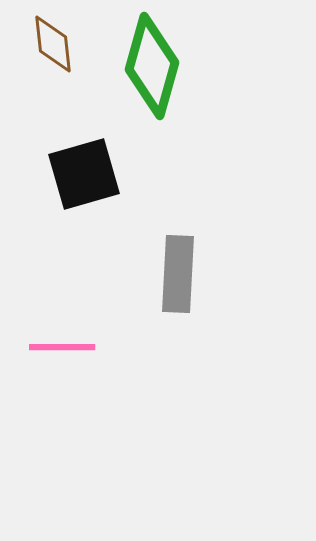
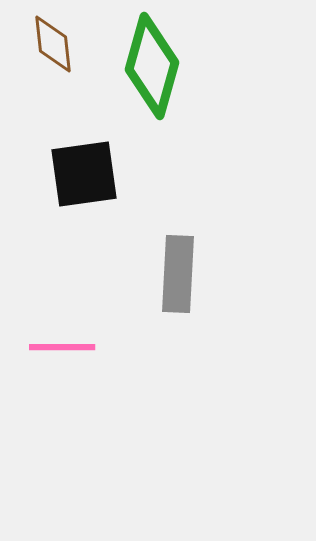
black square: rotated 8 degrees clockwise
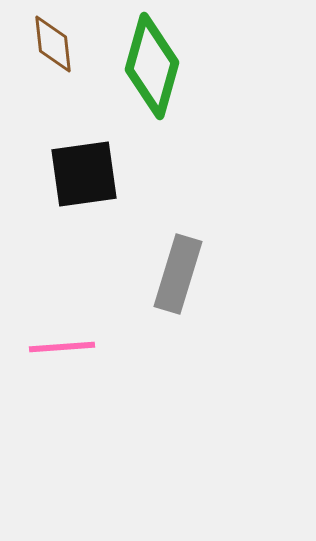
gray rectangle: rotated 14 degrees clockwise
pink line: rotated 4 degrees counterclockwise
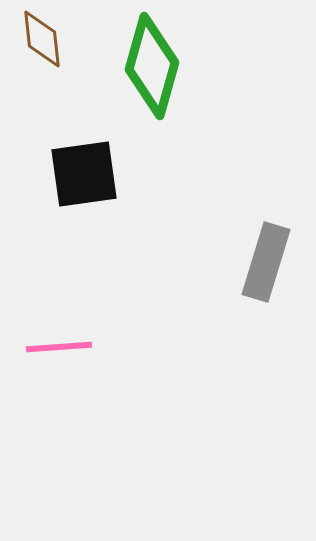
brown diamond: moved 11 px left, 5 px up
gray rectangle: moved 88 px right, 12 px up
pink line: moved 3 px left
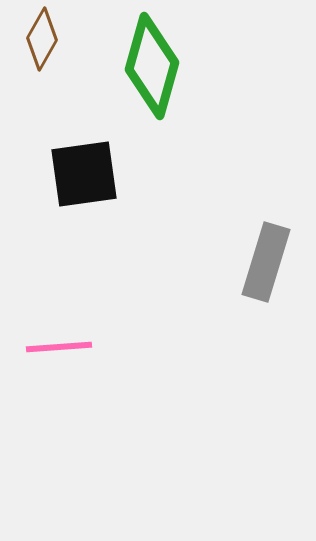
brown diamond: rotated 36 degrees clockwise
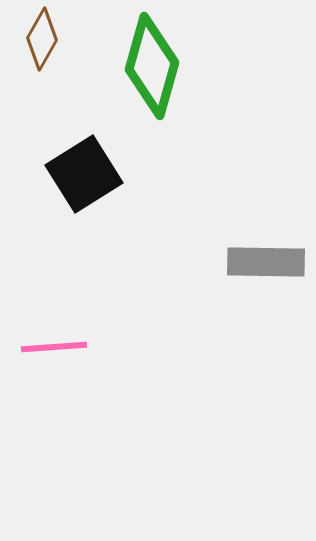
black square: rotated 24 degrees counterclockwise
gray rectangle: rotated 74 degrees clockwise
pink line: moved 5 px left
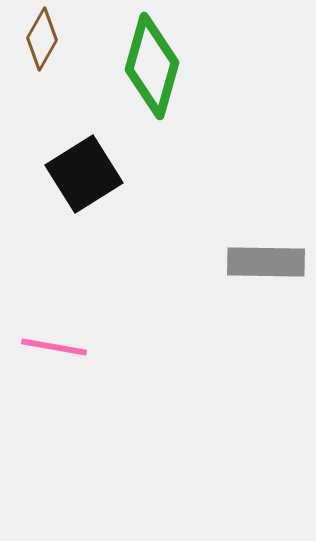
pink line: rotated 14 degrees clockwise
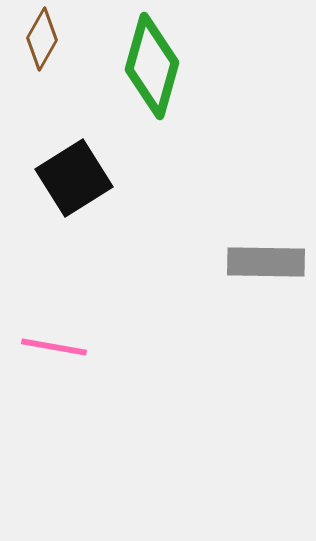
black square: moved 10 px left, 4 px down
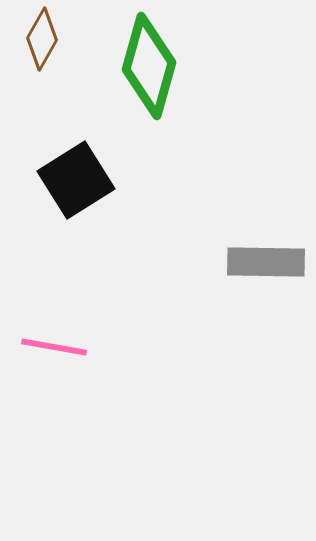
green diamond: moved 3 px left
black square: moved 2 px right, 2 px down
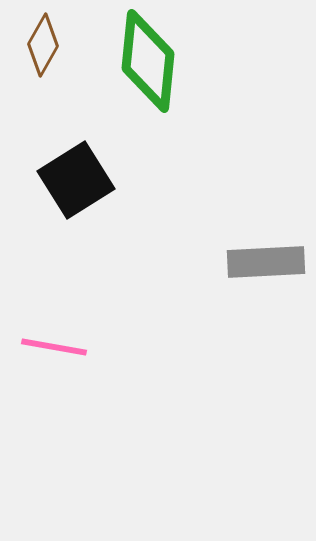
brown diamond: moved 1 px right, 6 px down
green diamond: moved 1 px left, 5 px up; rotated 10 degrees counterclockwise
gray rectangle: rotated 4 degrees counterclockwise
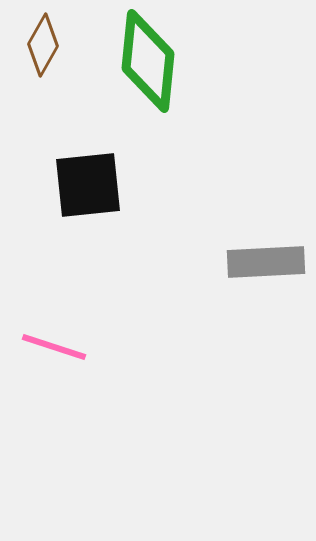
black square: moved 12 px right, 5 px down; rotated 26 degrees clockwise
pink line: rotated 8 degrees clockwise
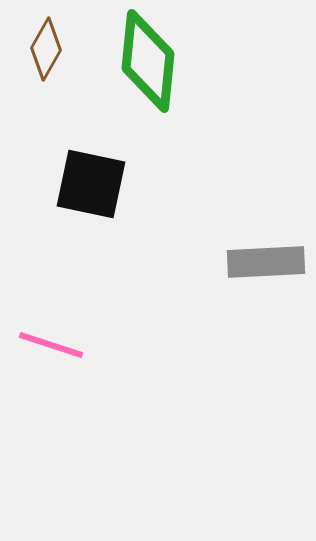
brown diamond: moved 3 px right, 4 px down
black square: moved 3 px right, 1 px up; rotated 18 degrees clockwise
pink line: moved 3 px left, 2 px up
